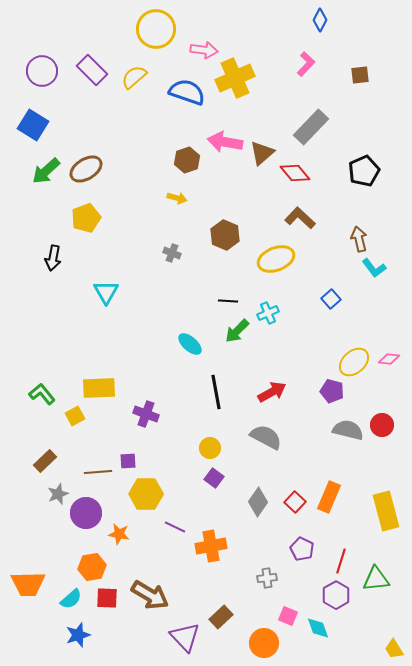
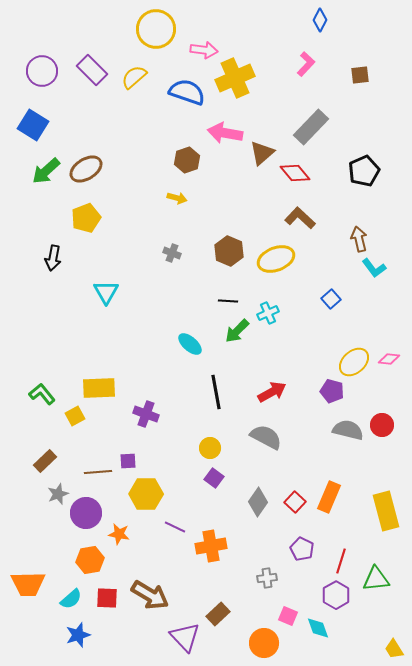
pink arrow at (225, 142): moved 9 px up
brown hexagon at (225, 235): moved 4 px right, 16 px down
orange hexagon at (92, 567): moved 2 px left, 7 px up
brown rectangle at (221, 617): moved 3 px left, 3 px up
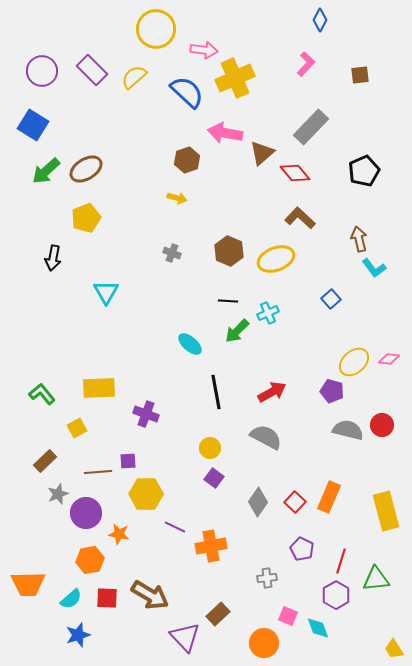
blue semicircle at (187, 92): rotated 24 degrees clockwise
yellow square at (75, 416): moved 2 px right, 12 px down
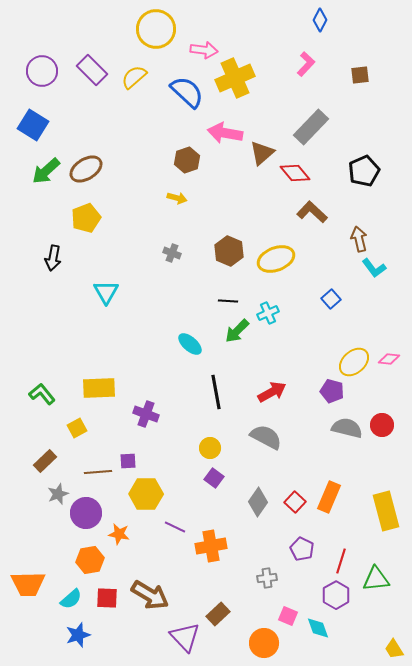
brown L-shape at (300, 218): moved 12 px right, 6 px up
gray semicircle at (348, 430): moved 1 px left, 2 px up
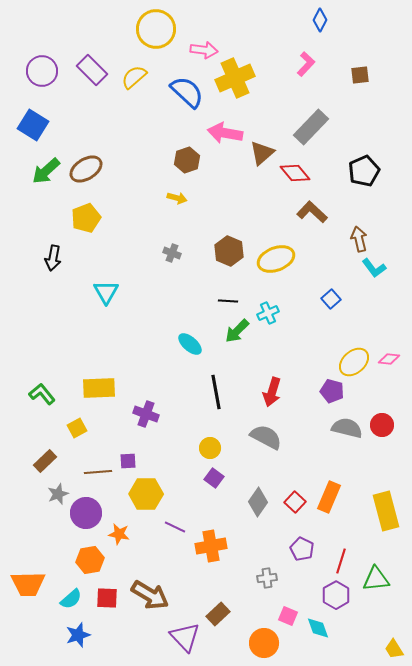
red arrow at (272, 392): rotated 136 degrees clockwise
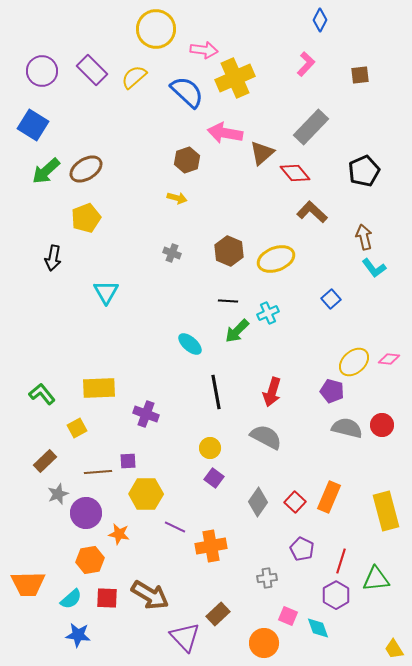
brown arrow at (359, 239): moved 5 px right, 2 px up
blue star at (78, 635): rotated 25 degrees clockwise
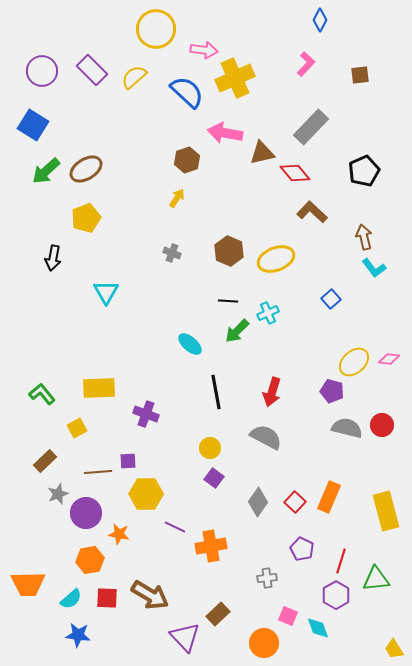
brown triangle at (262, 153): rotated 28 degrees clockwise
yellow arrow at (177, 198): rotated 72 degrees counterclockwise
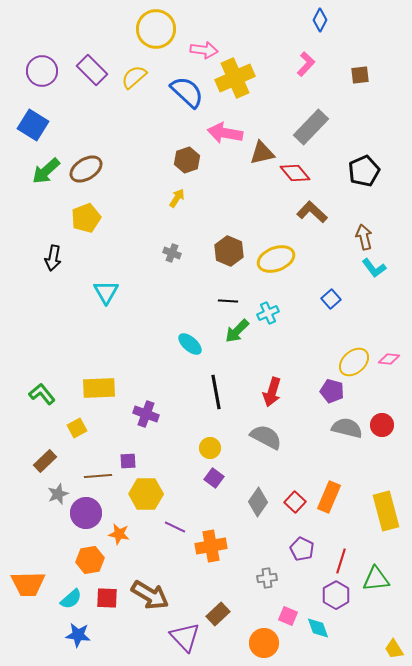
brown line at (98, 472): moved 4 px down
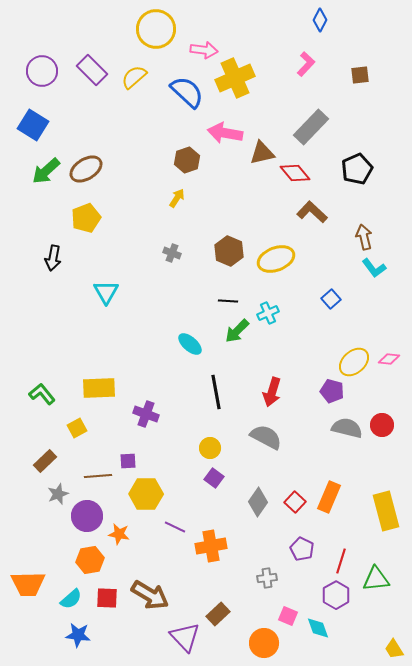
black pentagon at (364, 171): moved 7 px left, 2 px up
purple circle at (86, 513): moved 1 px right, 3 px down
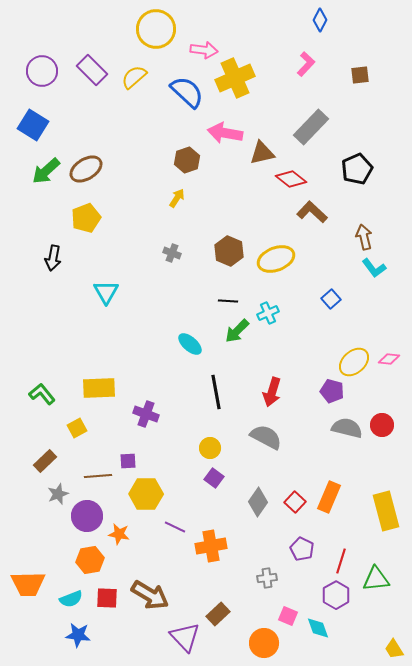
red diamond at (295, 173): moved 4 px left, 6 px down; rotated 12 degrees counterclockwise
cyan semicircle at (71, 599): rotated 20 degrees clockwise
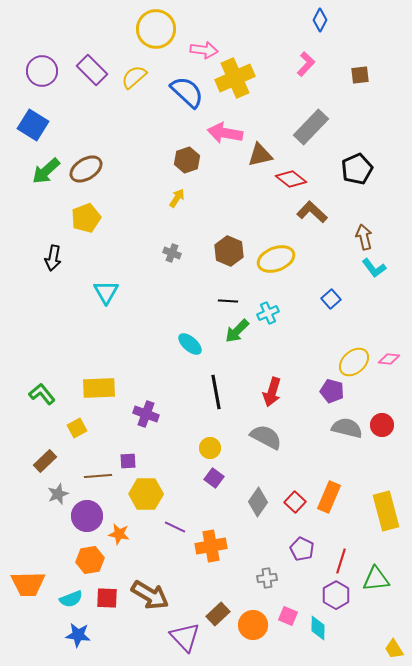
brown triangle at (262, 153): moved 2 px left, 2 px down
cyan diamond at (318, 628): rotated 20 degrees clockwise
orange circle at (264, 643): moved 11 px left, 18 px up
